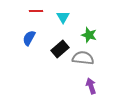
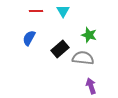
cyan triangle: moved 6 px up
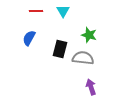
black rectangle: rotated 36 degrees counterclockwise
purple arrow: moved 1 px down
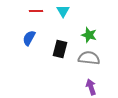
gray semicircle: moved 6 px right
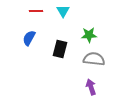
green star: rotated 21 degrees counterclockwise
gray semicircle: moved 5 px right, 1 px down
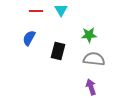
cyan triangle: moved 2 px left, 1 px up
black rectangle: moved 2 px left, 2 px down
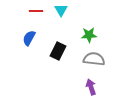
black rectangle: rotated 12 degrees clockwise
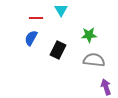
red line: moved 7 px down
blue semicircle: moved 2 px right
black rectangle: moved 1 px up
gray semicircle: moved 1 px down
purple arrow: moved 15 px right
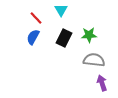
red line: rotated 48 degrees clockwise
blue semicircle: moved 2 px right, 1 px up
black rectangle: moved 6 px right, 12 px up
purple arrow: moved 4 px left, 4 px up
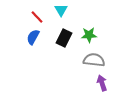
red line: moved 1 px right, 1 px up
